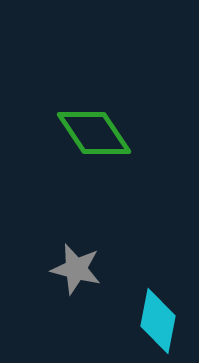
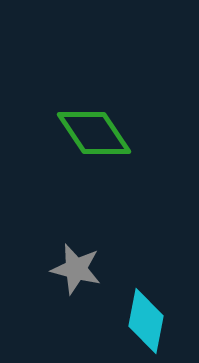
cyan diamond: moved 12 px left
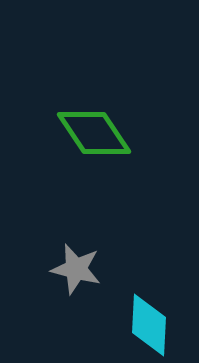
cyan diamond: moved 3 px right, 4 px down; rotated 8 degrees counterclockwise
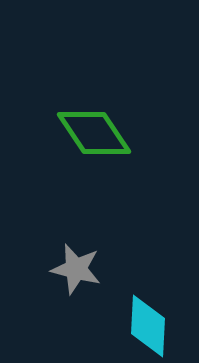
cyan diamond: moved 1 px left, 1 px down
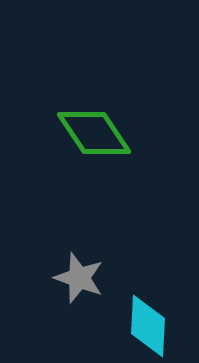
gray star: moved 3 px right, 9 px down; rotated 6 degrees clockwise
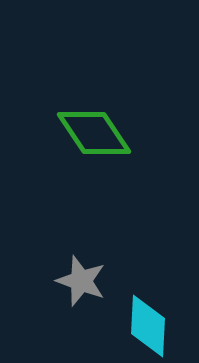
gray star: moved 2 px right, 3 px down
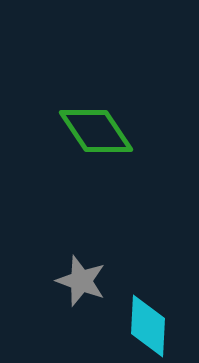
green diamond: moved 2 px right, 2 px up
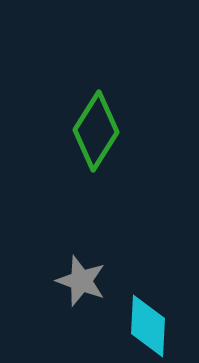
green diamond: rotated 66 degrees clockwise
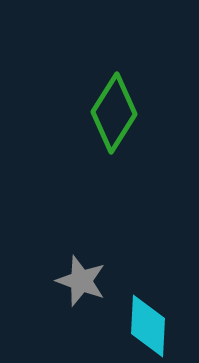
green diamond: moved 18 px right, 18 px up
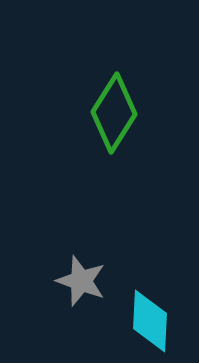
cyan diamond: moved 2 px right, 5 px up
